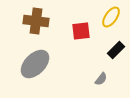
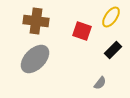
red square: moved 1 px right; rotated 24 degrees clockwise
black rectangle: moved 3 px left
gray ellipse: moved 5 px up
gray semicircle: moved 1 px left, 4 px down
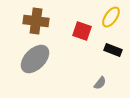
black rectangle: rotated 66 degrees clockwise
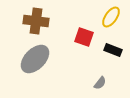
red square: moved 2 px right, 6 px down
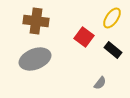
yellow ellipse: moved 1 px right, 1 px down
red square: rotated 18 degrees clockwise
black rectangle: rotated 18 degrees clockwise
gray ellipse: rotated 24 degrees clockwise
